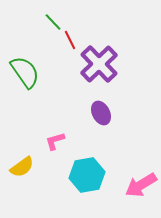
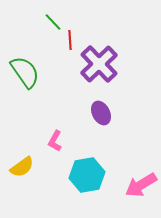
red line: rotated 24 degrees clockwise
pink L-shape: rotated 45 degrees counterclockwise
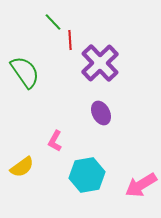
purple cross: moved 1 px right, 1 px up
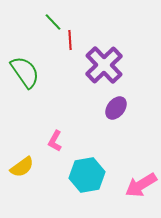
purple cross: moved 4 px right, 2 px down
purple ellipse: moved 15 px right, 5 px up; rotated 65 degrees clockwise
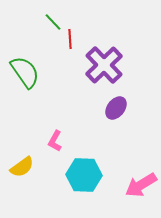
red line: moved 1 px up
cyan hexagon: moved 3 px left; rotated 12 degrees clockwise
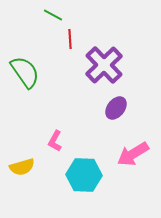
green line: moved 7 px up; rotated 18 degrees counterclockwise
yellow semicircle: rotated 20 degrees clockwise
pink arrow: moved 8 px left, 31 px up
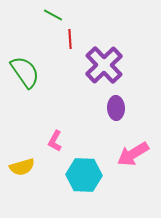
purple ellipse: rotated 40 degrees counterclockwise
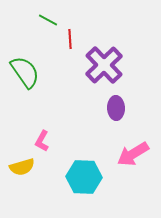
green line: moved 5 px left, 5 px down
pink L-shape: moved 13 px left
cyan hexagon: moved 2 px down
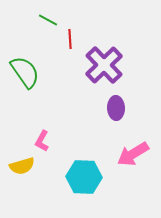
yellow semicircle: moved 1 px up
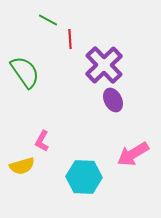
purple ellipse: moved 3 px left, 8 px up; rotated 25 degrees counterclockwise
